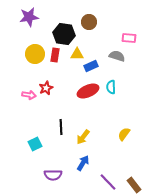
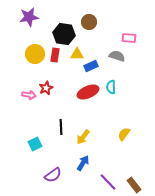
red ellipse: moved 1 px down
purple semicircle: rotated 36 degrees counterclockwise
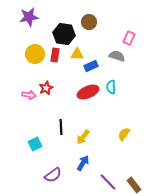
pink rectangle: rotated 72 degrees counterclockwise
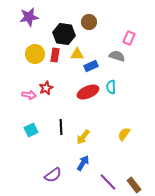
cyan square: moved 4 px left, 14 px up
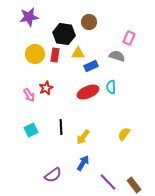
yellow triangle: moved 1 px right, 1 px up
pink arrow: rotated 48 degrees clockwise
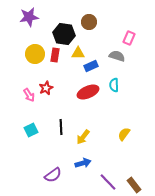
cyan semicircle: moved 3 px right, 2 px up
blue arrow: rotated 42 degrees clockwise
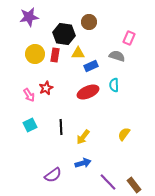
cyan square: moved 1 px left, 5 px up
